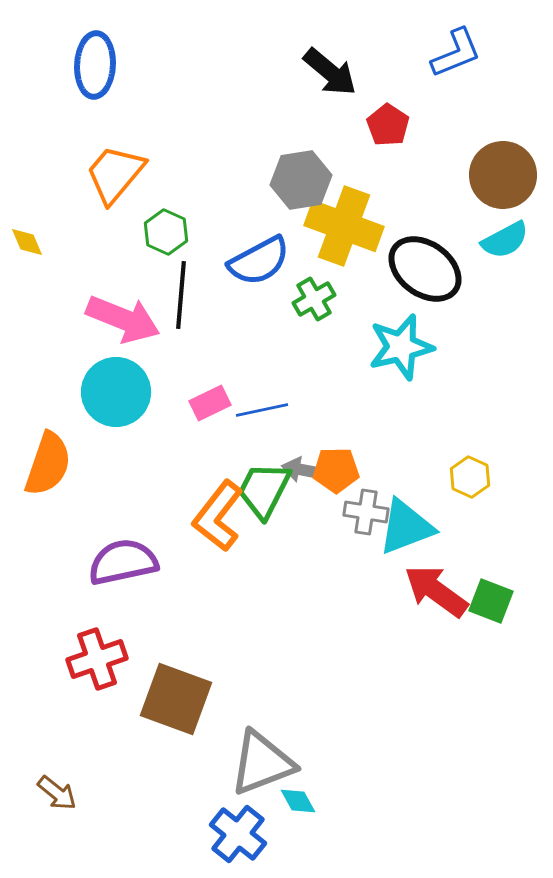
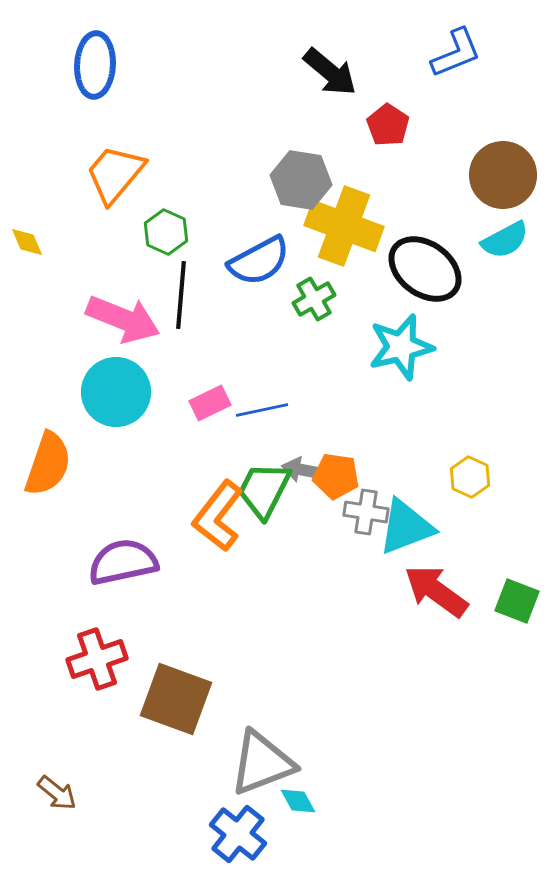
gray hexagon: rotated 18 degrees clockwise
orange pentagon: moved 6 px down; rotated 9 degrees clockwise
green square: moved 26 px right
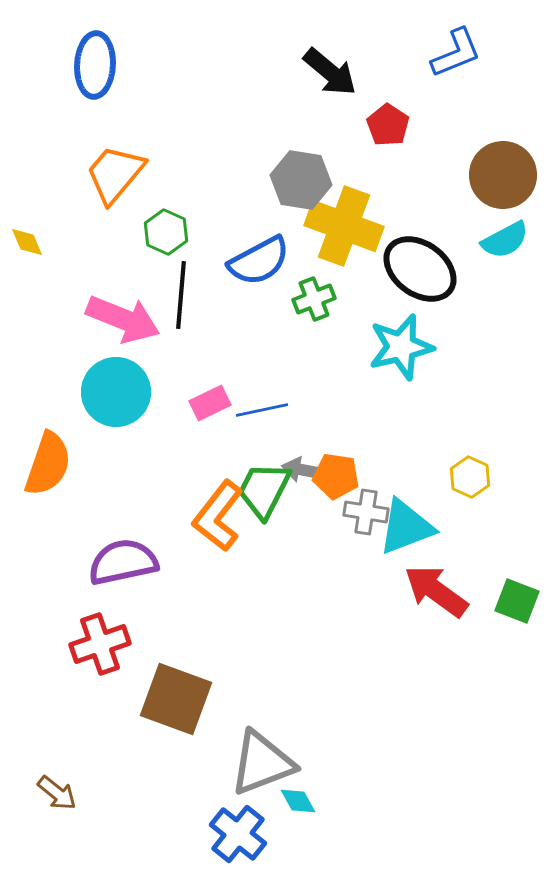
black ellipse: moved 5 px left
green cross: rotated 9 degrees clockwise
red cross: moved 3 px right, 15 px up
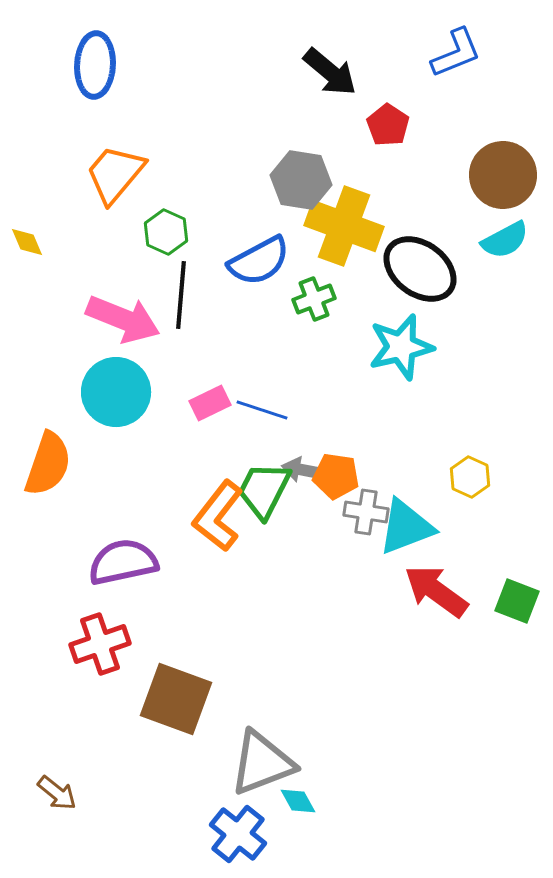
blue line: rotated 30 degrees clockwise
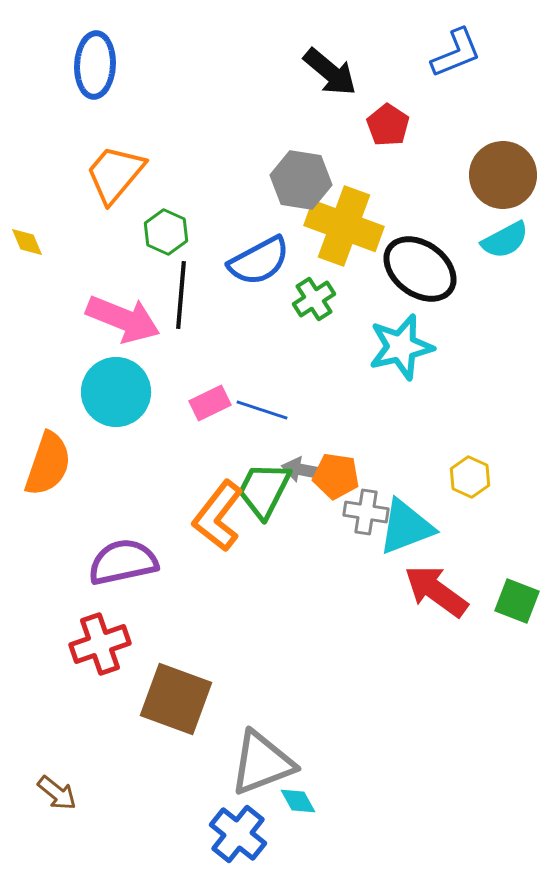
green cross: rotated 12 degrees counterclockwise
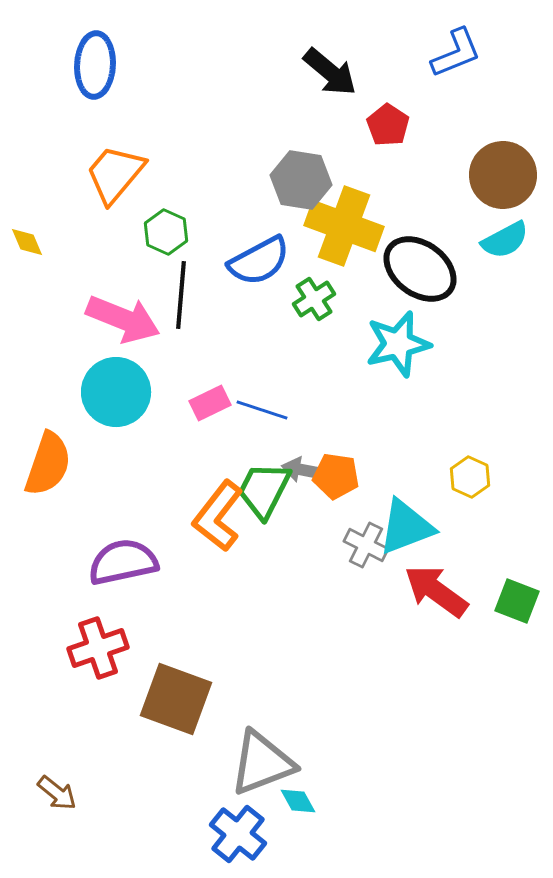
cyan star: moved 3 px left, 3 px up
gray cross: moved 33 px down; rotated 18 degrees clockwise
red cross: moved 2 px left, 4 px down
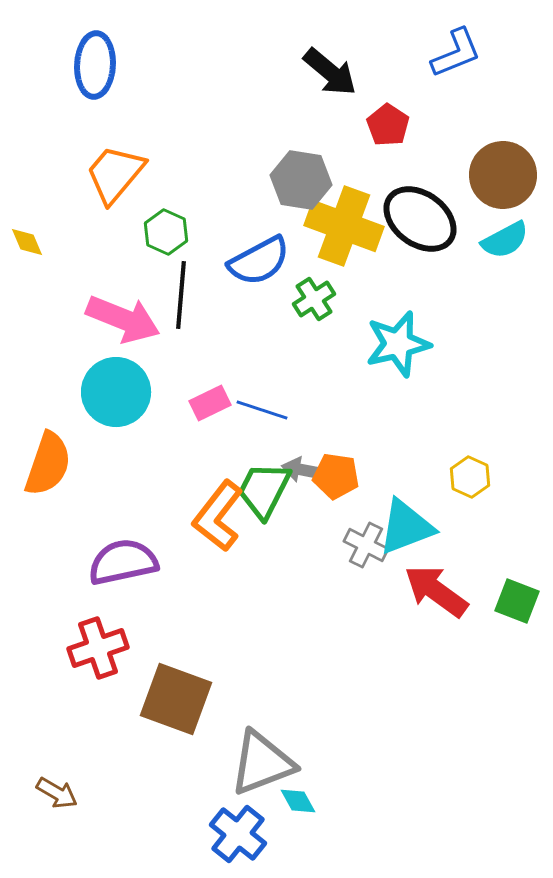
black ellipse: moved 50 px up
brown arrow: rotated 9 degrees counterclockwise
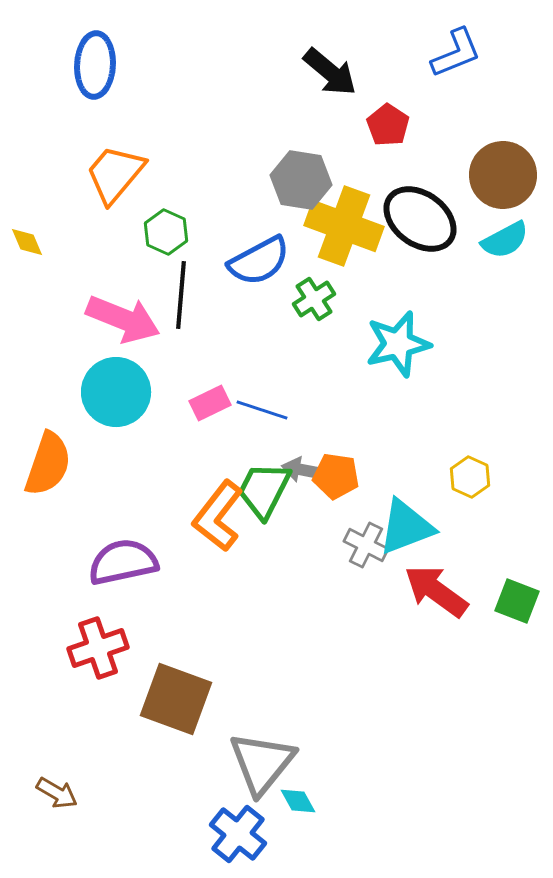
gray triangle: rotated 30 degrees counterclockwise
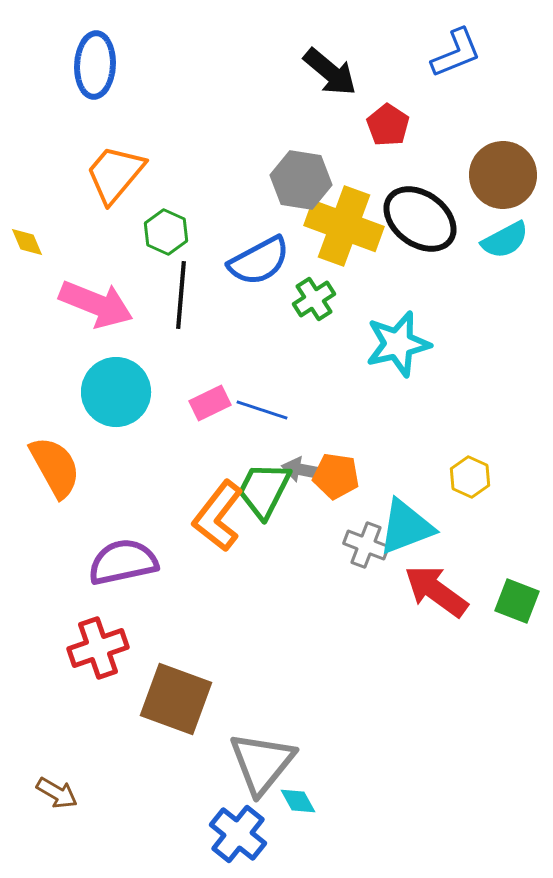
pink arrow: moved 27 px left, 15 px up
orange semicircle: moved 7 px right, 3 px down; rotated 48 degrees counterclockwise
gray cross: rotated 6 degrees counterclockwise
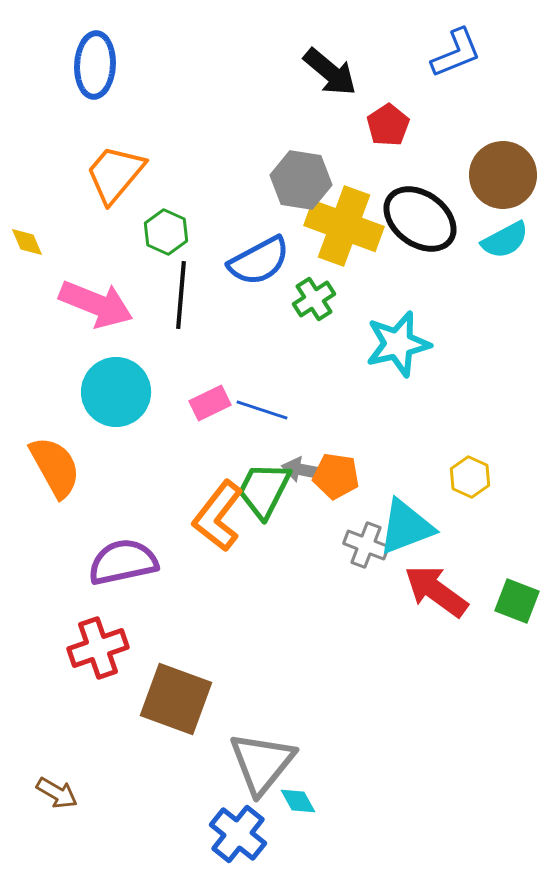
red pentagon: rotated 6 degrees clockwise
